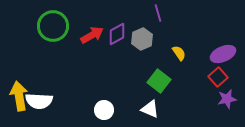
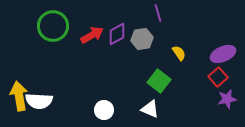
gray hexagon: rotated 15 degrees clockwise
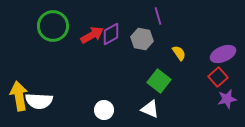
purple line: moved 3 px down
purple diamond: moved 6 px left
gray hexagon: rotated 20 degrees clockwise
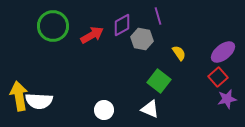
purple diamond: moved 11 px right, 9 px up
purple ellipse: moved 2 px up; rotated 15 degrees counterclockwise
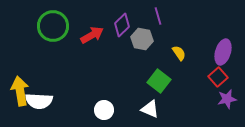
purple diamond: rotated 15 degrees counterclockwise
purple ellipse: rotated 35 degrees counterclockwise
yellow arrow: moved 1 px right, 5 px up
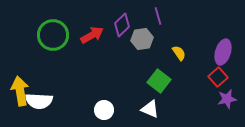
green circle: moved 9 px down
gray hexagon: rotated 20 degrees counterclockwise
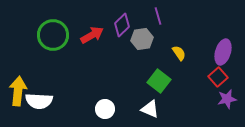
yellow arrow: moved 2 px left; rotated 16 degrees clockwise
white circle: moved 1 px right, 1 px up
